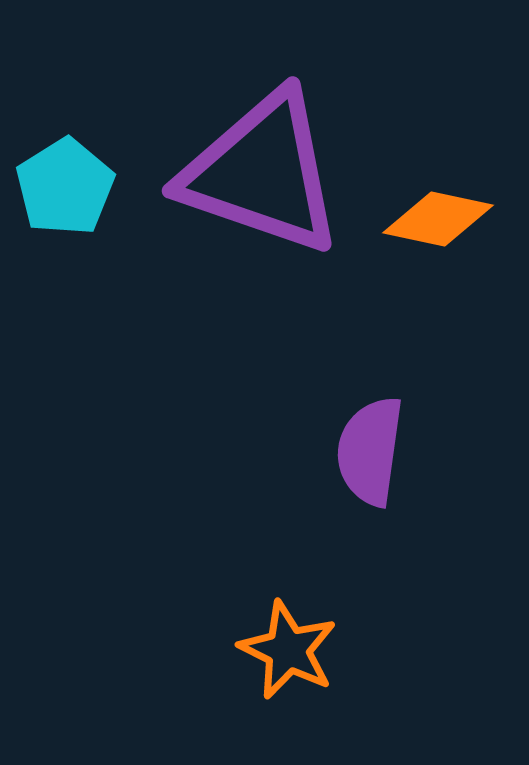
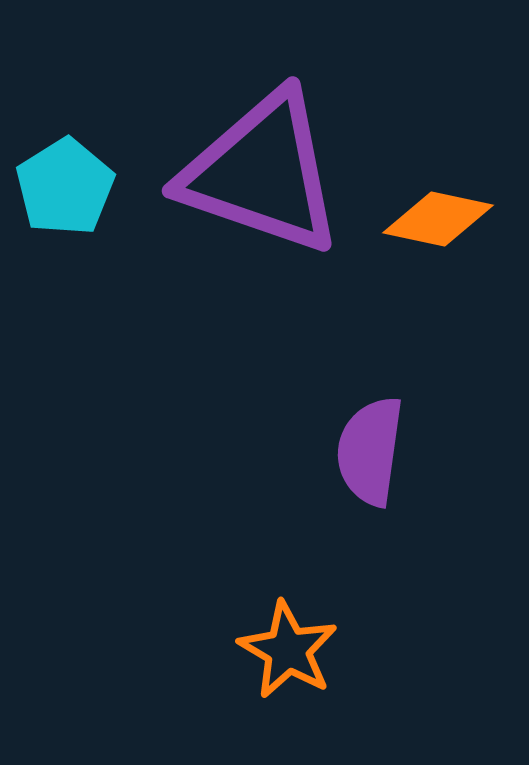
orange star: rotated 4 degrees clockwise
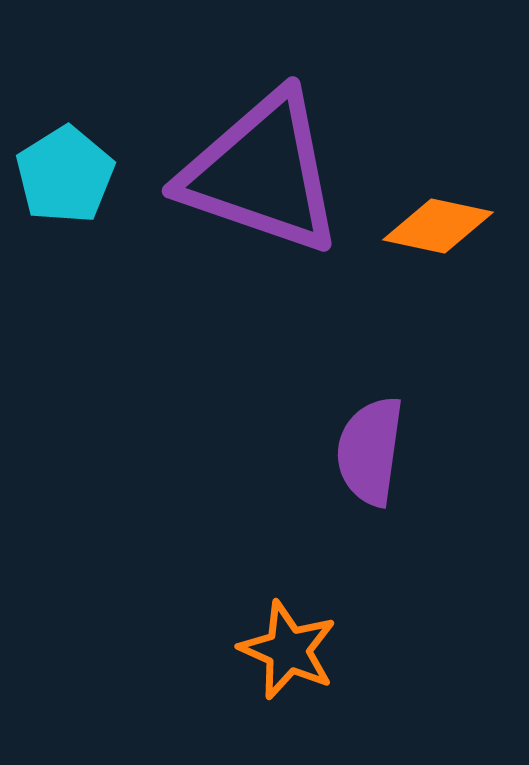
cyan pentagon: moved 12 px up
orange diamond: moved 7 px down
orange star: rotated 6 degrees counterclockwise
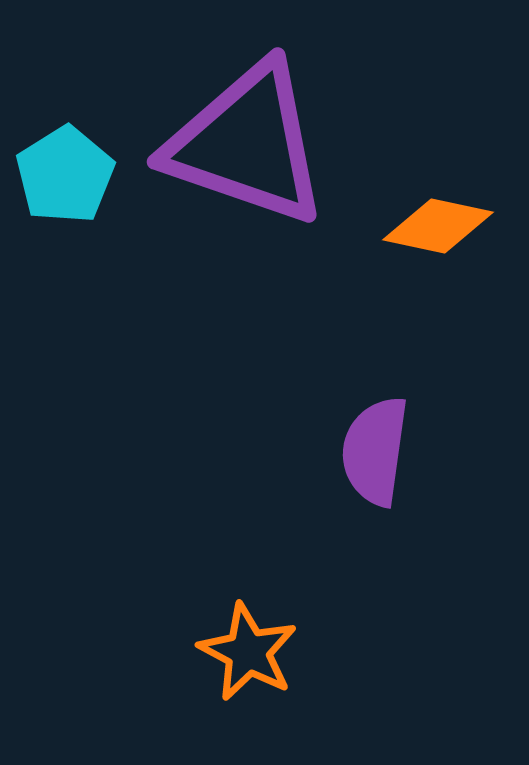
purple triangle: moved 15 px left, 29 px up
purple semicircle: moved 5 px right
orange star: moved 40 px left, 2 px down; rotated 4 degrees clockwise
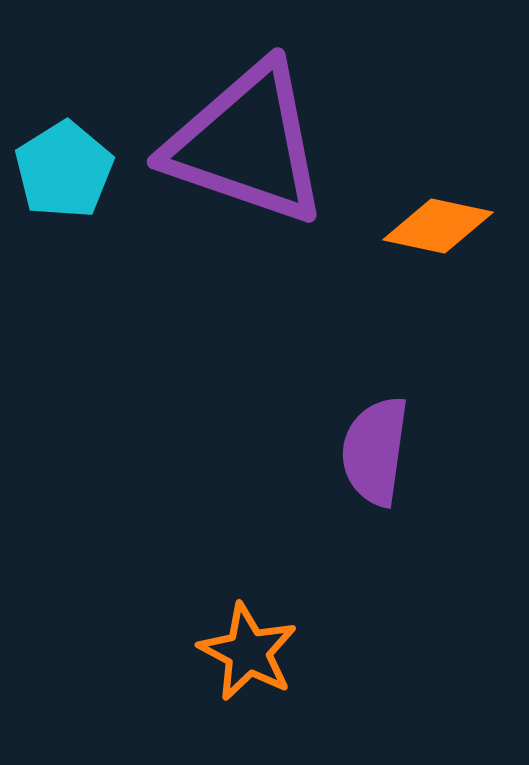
cyan pentagon: moved 1 px left, 5 px up
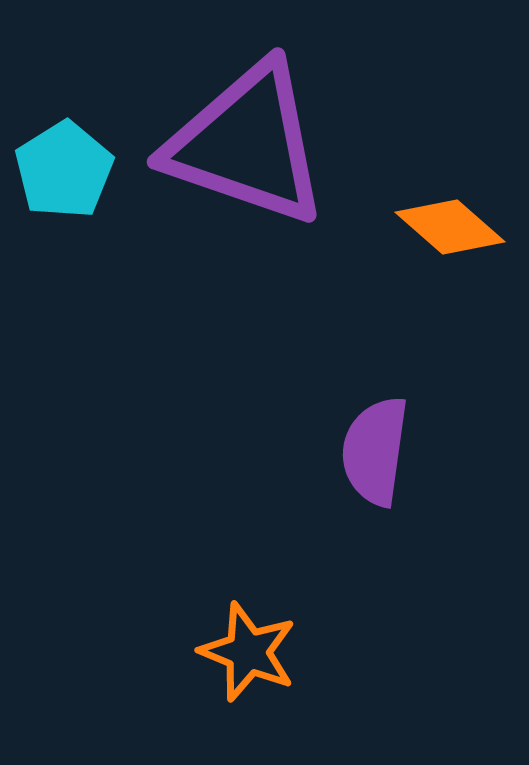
orange diamond: moved 12 px right, 1 px down; rotated 29 degrees clockwise
orange star: rotated 6 degrees counterclockwise
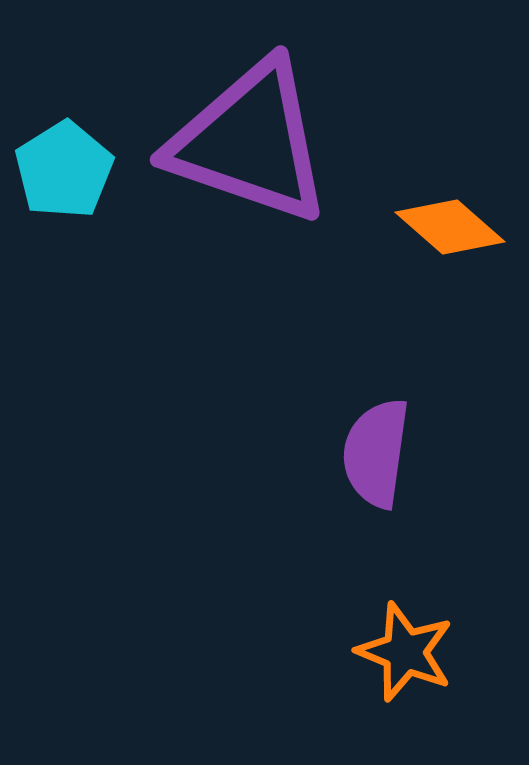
purple triangle: moved 3 px right, 2 px up
purple semicircle: moved 1 px right, 2 px down
orange star: moved 157 px right
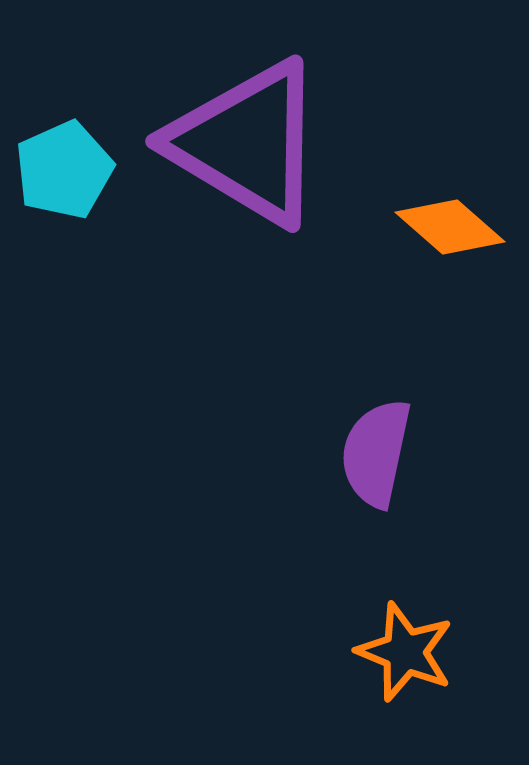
purple triangle: moved 3 px left, 1 px down; rotated 12 degrees clockwise
cyan pentagon: rotated 8 degrees clockwise
purple semicircle: rotated 4 degrees clockwise
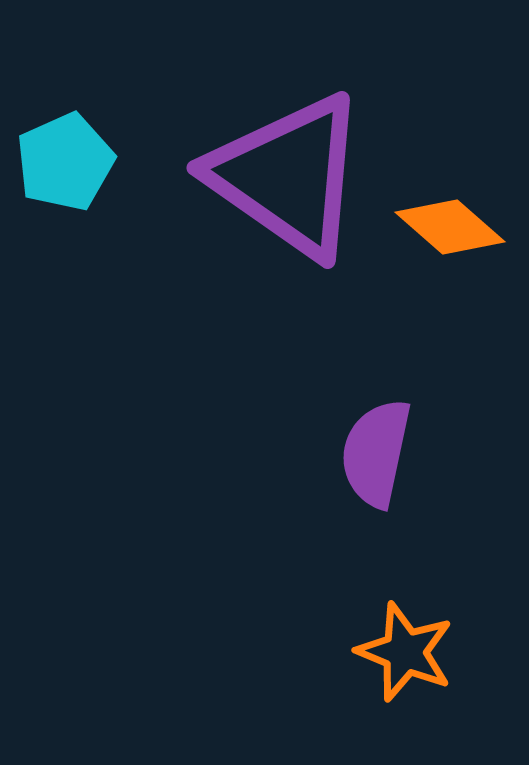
purple triangle: moved 41 px right, 33 px down; rotated 4 degrees clockwise
cyan pentagon: moved 1 px right, 8 px up
